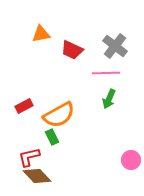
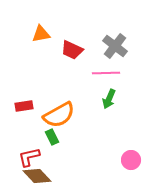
red rectangle: rotated 18 degrees clockwise
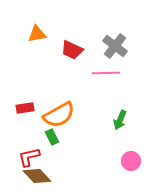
orange triangle: moved 4 px left
green arrow: moved 11 px right, 21 px down
red rectangle: moved 1 px right, 2 px down
pink circle: moved 1 px down
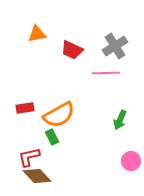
gray cross: rotated 20 degrees clockwise
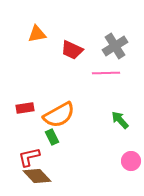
green arrow: rotated 114 degrees clockwise
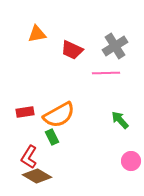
red rectangle: moved 4 px down
red L-shape: rotated 45 degrees counterclockwise
brown diamond: rotated 16 degrees counterclockwise
